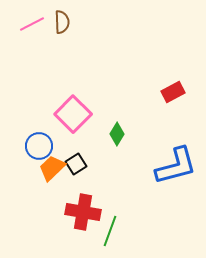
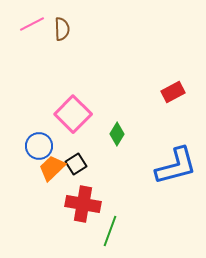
brown semicircle: moved 7 px down
red cross: moved 8 px up
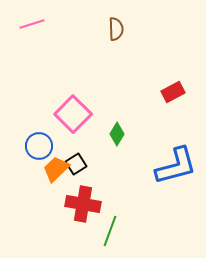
pink line: rotated 10 degrees clockwise
brown semicircle: moved 54 px right
orange trapezoid: moved 4 px right, 1 px down
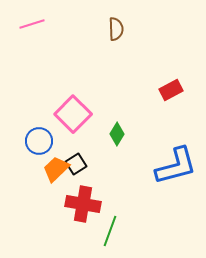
red rectangle: moved 2 px left, 2 px up
blue circle: moved 5 px up
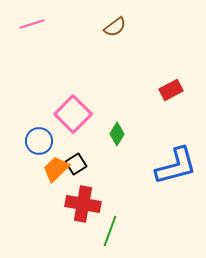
brown semicircle: moved 1 px left, 2 px up; rotated 55 degrees clockwise
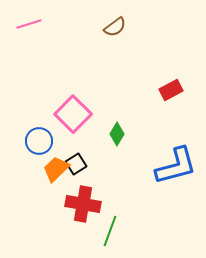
pink line: moved 3 px left
